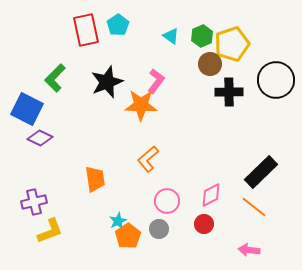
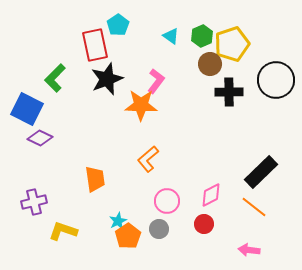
red rectangle: moved 9 px right, 15 px down
black star: moved 3 px up
yellow L-shape: moved 13 px right; rotated 140 degrees counterclockwise
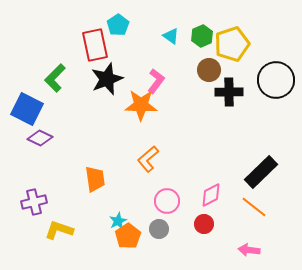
brown circle: moved 1 px left, 6 px down
yellow L-shape: moved 4 px left, 1 px up
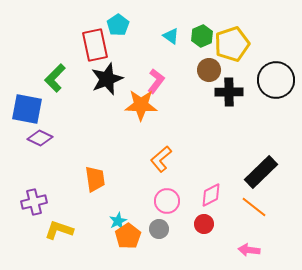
blue square: rotated 16 degrees counterclockwise
orange L-shape: moved 13 px right
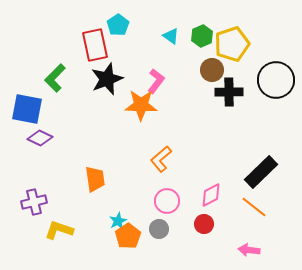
brown circle: moved 3 px right
